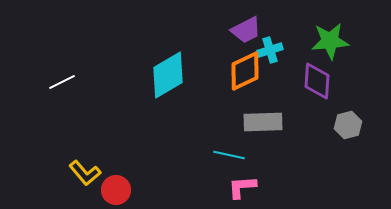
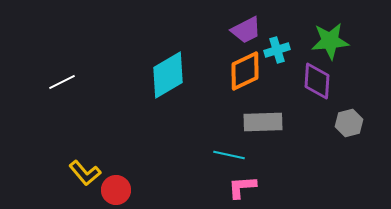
cyan cross: moved 7 px right
gray hexagon: moved 1 px right, 2 px up
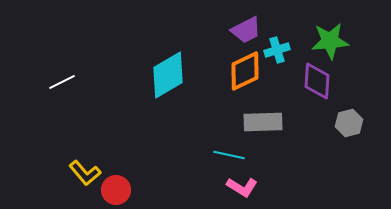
pink L-shape: rotated 144 degrees counterclockwise
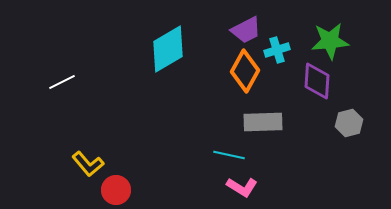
orange diamond: rotated 36 degrees counterclockwise
cyan diamond: moved 26 px up
yellow L-shape: moved 3 px right, 9 px up
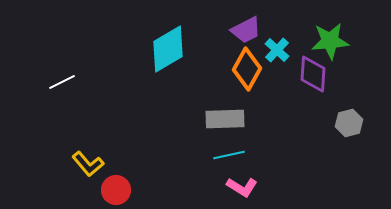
cyan cross: rotated 30 degrees counterclockwise
orange diamond: moved 2 px right, 2 px up
purple diamond: moved 4 px left, 7 px up
gray rectangle: moved 38 px left, 3 px up
cyan line: rotated 24 degrees counterclockwise
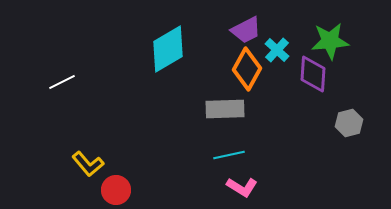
gray rectangle: moved 10 px up
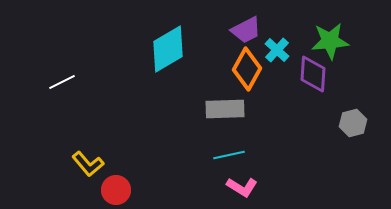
gray hexagon: moved 4 px right
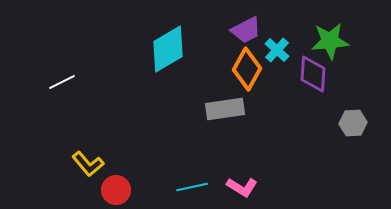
gray rectangle: rotated 6 degrees counterclockwise
gray hexagon: rotated 12 degrees clockwise
cyan line: moved 37 px left, 32 px down
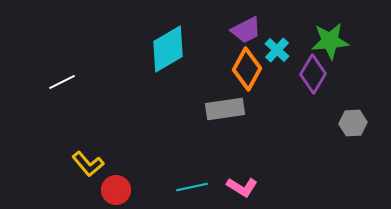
purple diamond: rotated 27 degrees clockwise
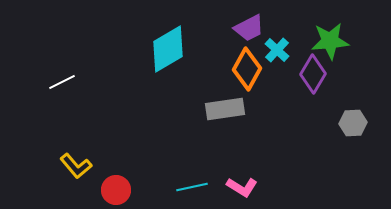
purple trapezoid: moved 3 px right, 2 px up
yellow L-shape: moved 12 px left, 2 px down
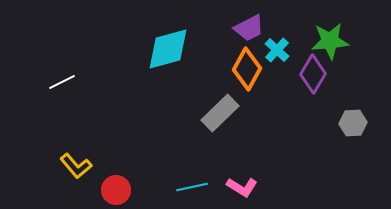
cyan diamond: rotated 15 degrees clockwise
gray rectangle: moved 5 px left, 4 px down; rotated 36 degrees counterclockwise
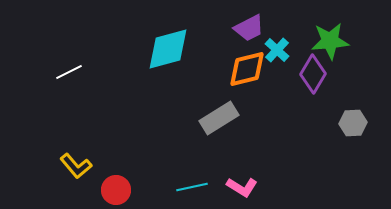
orange diamond: rotated 48 degrees clockwise
white line: moved 7 px right, 10 px up
gray rectangle: moved 1 px left, 5 px down; rotated 12 degrees clockwise
